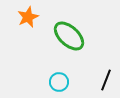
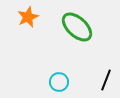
green ellipse: moved 8 px right, 9 px up
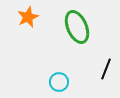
green ellipse: rotated 24 degrees clockwise
black line: moved 11 px up
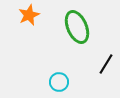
orange star: moved 1 px right, 2 px up
black line: moved 5 px up; rotated 10 degrees clockwise
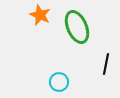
orange star: moved 11 px right; rotated 25 degrees counterclockwise
black line: rotated 20 degrees counterclockwise
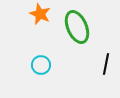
orange star: moved 1 px up
cyan circle: moved 18 px left, 17 px up
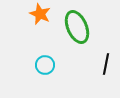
cyan circle: moved 4 px right
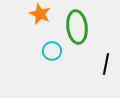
green ellipse: rotated 16 degrees clockwise
cyan circle: moved 7 px right, 14 px up
